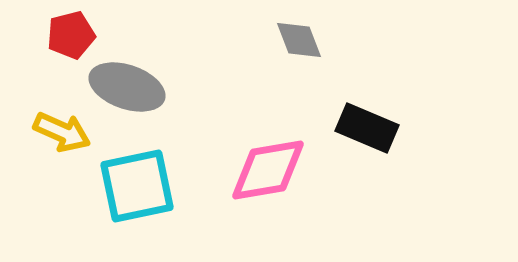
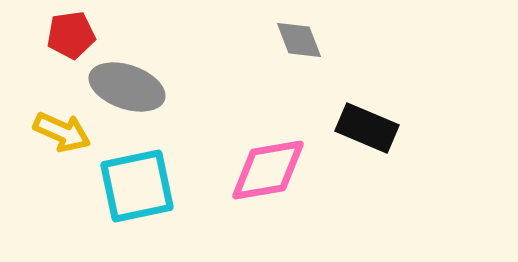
red pentagon: rotated 6 degrees clockwise
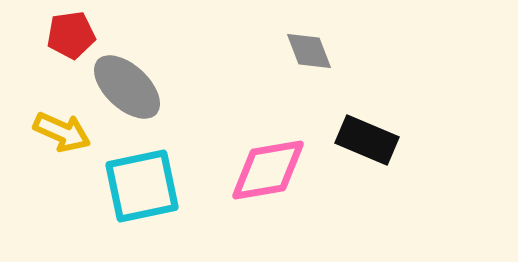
gray diamond: moved 10 px right, 11 px down
gray ellipse: rotated 24 degrees clockwise
black rectangle: moved 12 px down
cyan square: moved 5 px right
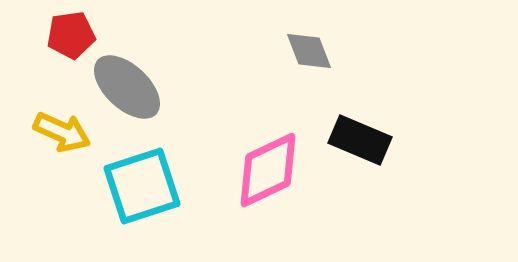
black rectangle: moved 7 px left
pink diamond: rotated 16 degrees counterclockwise
cyan square: rotated 6 degrees counterclockwise
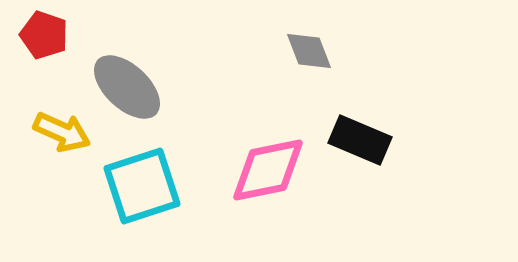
red pentagon: moved 27 px left; rotated 27 degrees clockwise
pink diamond: rotated 14 degrees clockwise
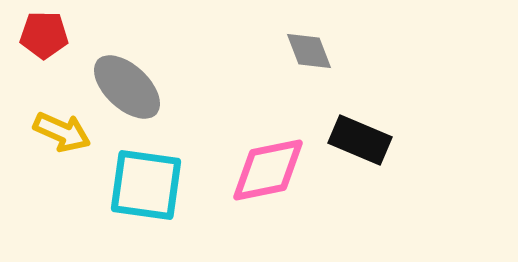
red pentagon: rotated 18 degrees counterclockwise
cyan square: moved 4 px right, 1 px up; rotated 26 degrees clockwise
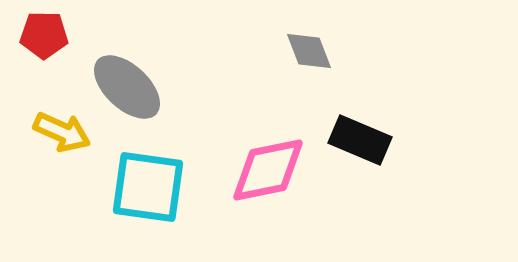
cyan square: moved 2 px right, 2 px down
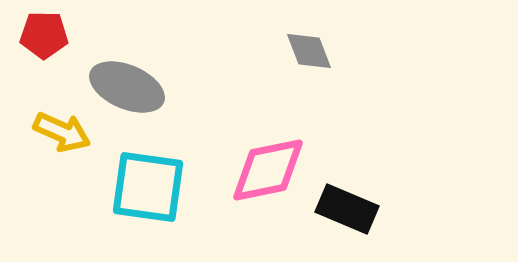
gray ellipse: rotated 20 degrees counterclockwise
black rectangle: moved 13 px left, 69 px down
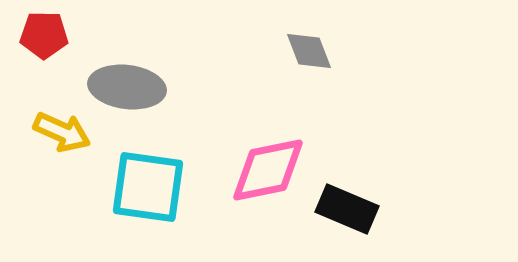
gray ellipse: rotated 16 degrees counterclockwise
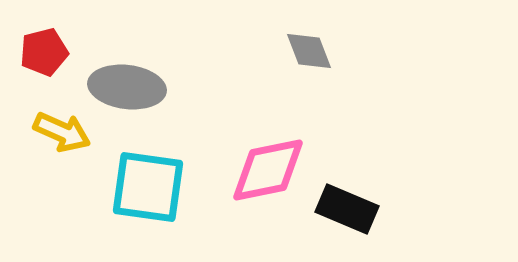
red pentagon: moved 17 px down; rotated 15 degrees counterclockwise
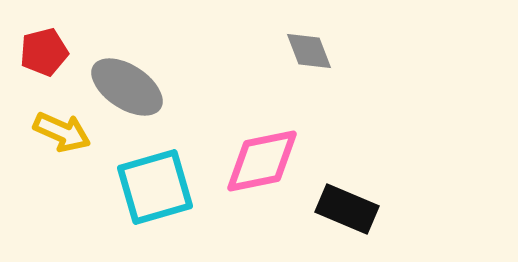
gray ellipse: rotated 26 degrees clockwise
pink diamond: moved 6 px left, 9 px up
cyan square: moved 7 px right; rotated 24 degrees counterclockwise
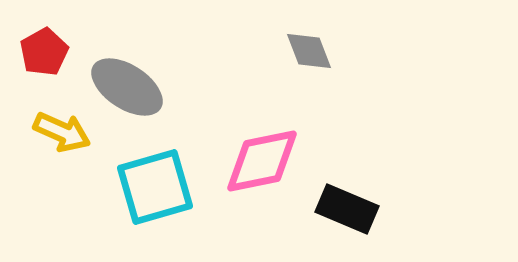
red pentagon: rotated 15 degrees counterclockwise
